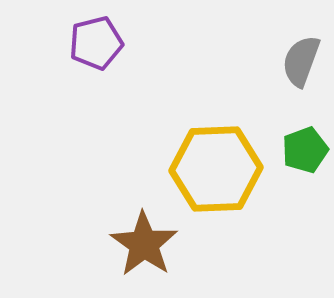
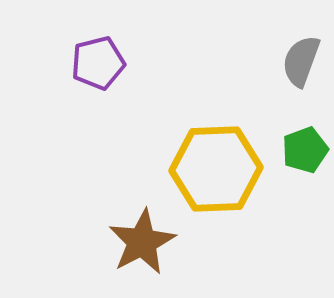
purple pentagon: moved 2 px right, 20 px down
brown star: moved 2 px left, 2 px up; rotated 10 degrees clockwise
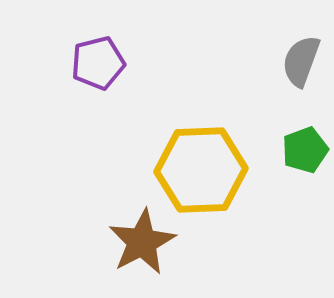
yellow hexagon: moved 15 px left, 1 px down
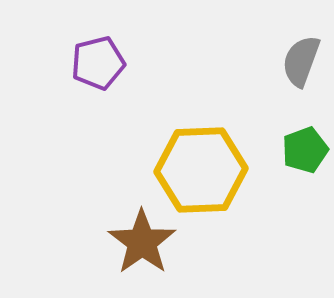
brown star: rotated 8 degrees counterclockwise
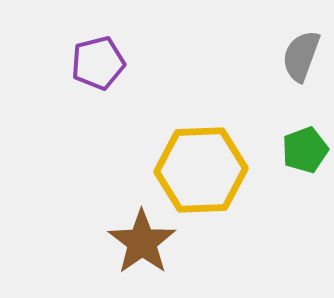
gray semicircle: moved 5 px up
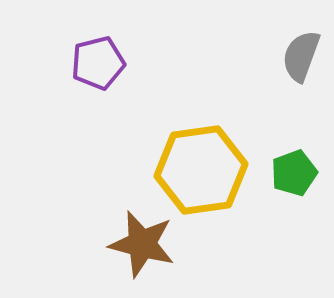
green pentagon: moved 11 px left, 23 px down
yellow hexagon: rotated 6 degrees counterclockwise
brown star: moved 2 px down; rotated 22 degrees counterclockwise
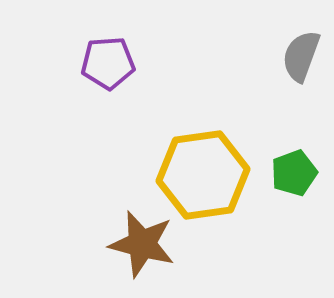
purple pentagon: moved 10 px right; rotated 10 degrees clockwise
yellow hexagon: moved 2 px right, 5 px down
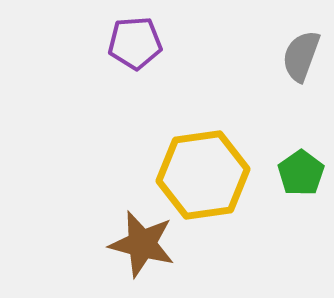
purple pentagon: moved 27 px right, 20 px up
green pentagon: moved 7 px right; rotated 15 degrees counterclockwise
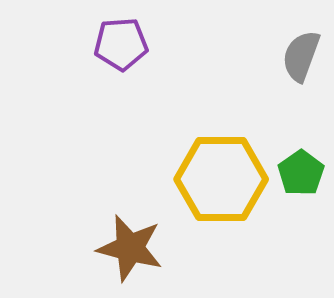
purple pentagon: moved 14 px left, 1 px down
yellow hexagon: moved 18 px right, 4 px down; rotated 8 degrees clockwise
brown star: moved 12 px left, 4 px down
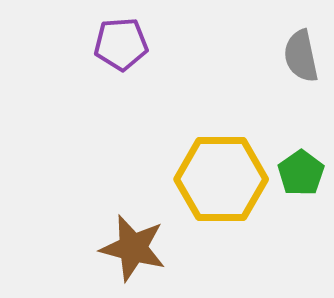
gray semicircle: rotated 32 degrees counterclockwise
brown star: moved 3 px right
